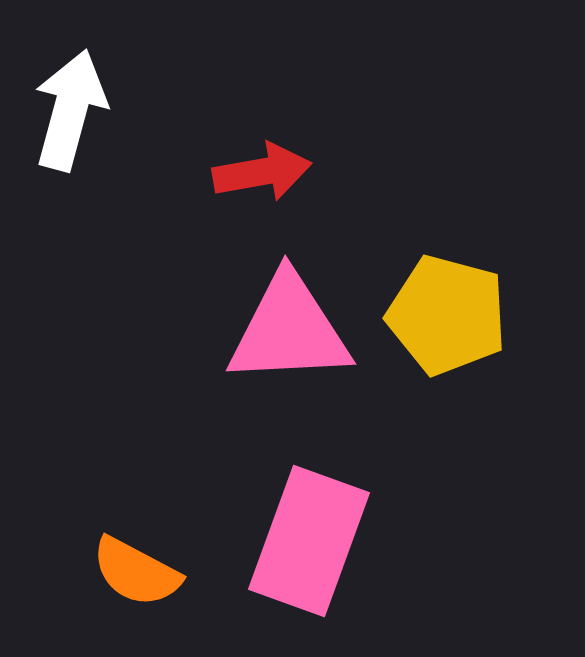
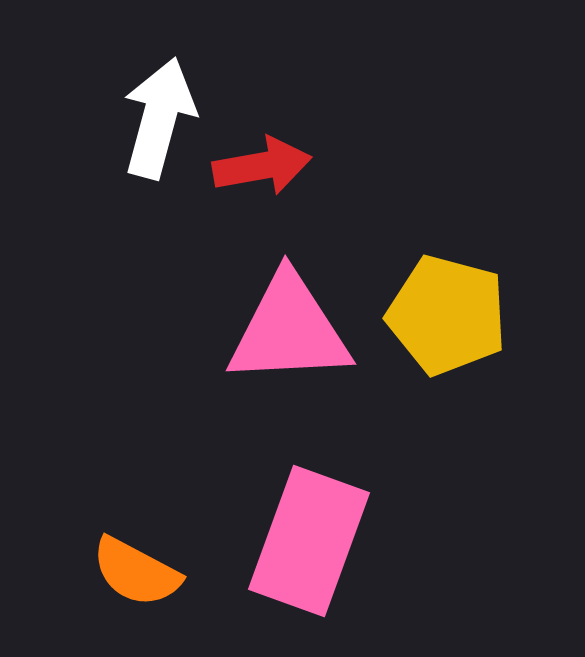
white arrow: moved 89 px right, 8 px down
red arrow: moved 6 px up
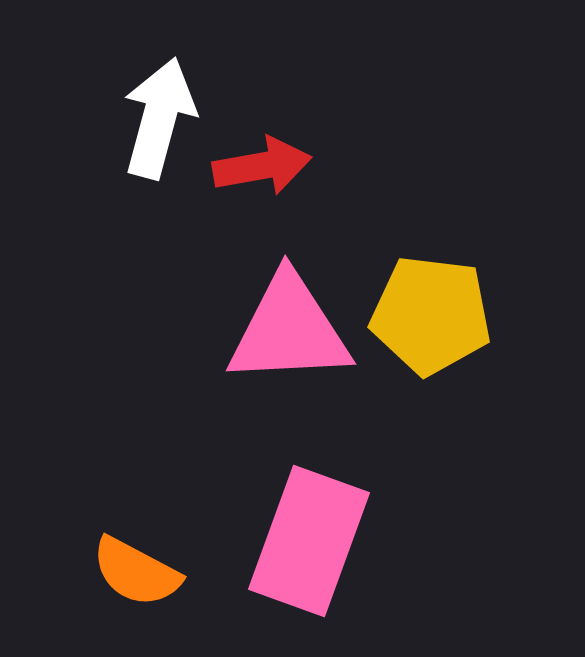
yellow pentagon: moved 16 px left; rotated 8 degrees counterclockwise
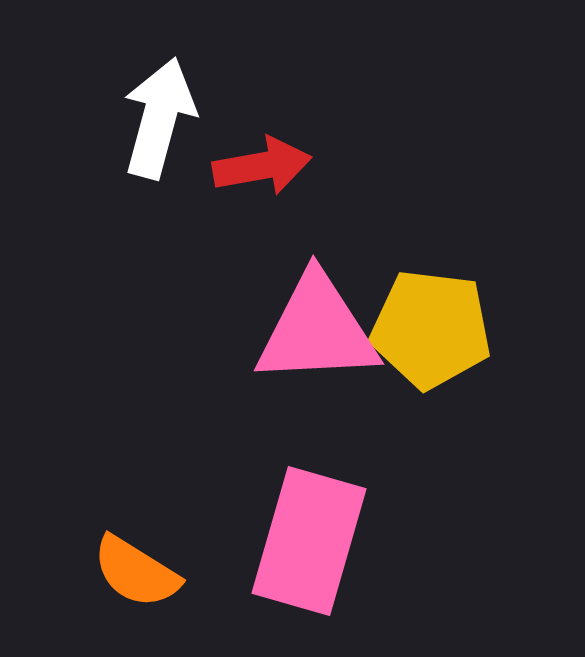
yellow pentagon: moved 14 px down
pink triangle: moved 28 px right
pink rectangle: rotated 4 degrees counterclockwise
orange semicircle: rotated 4 degrees clockwise
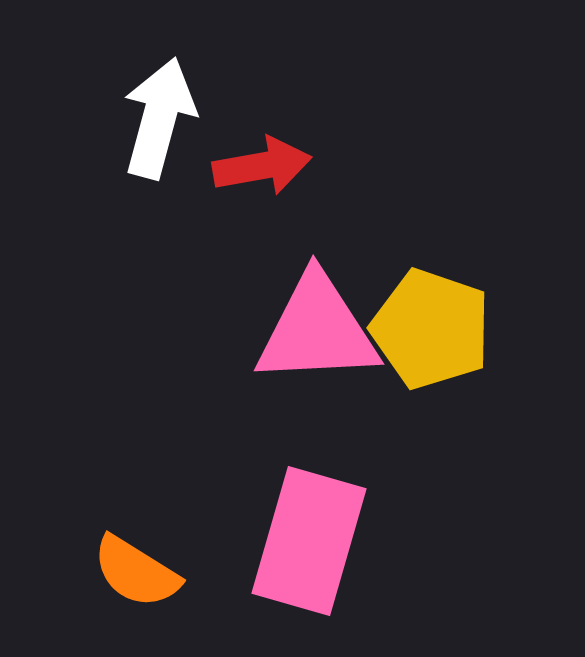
yellow pentagon: rotated 12 degrees clockwise
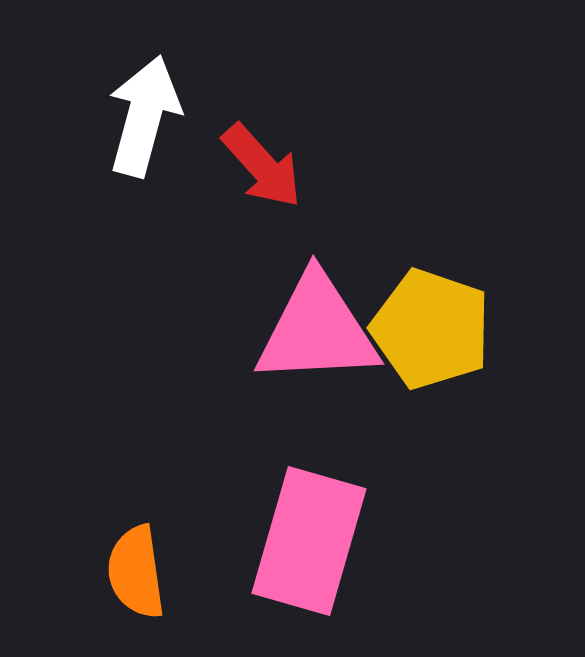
white arrow: moved 15 px left, 2 px up
red arrow: rotated 58 degrees clockwise
orange semicircle: rotated 50 degrees clockwise
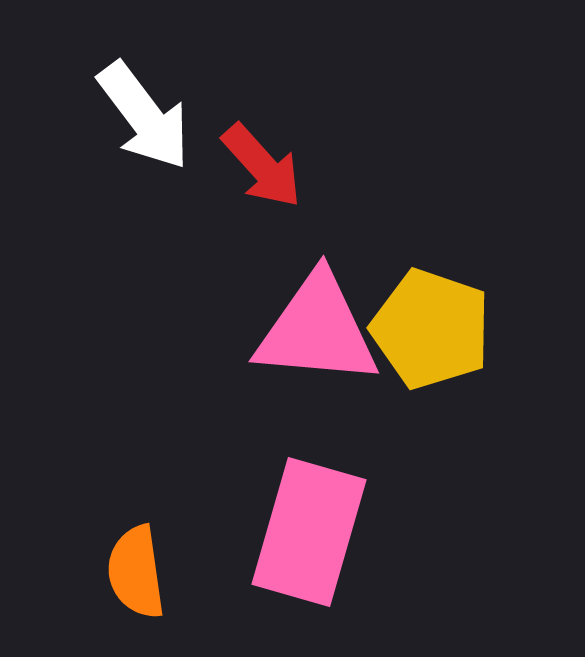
white arrow: rotated 128 degrees clockwise
pink triangle: rotated 8 degrees clockwise
pink rectangle: moved 9 px up
